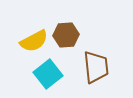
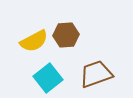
brown trapezoid: moved 7 px down; rotated 104 degrees counterclockwise
cyan square: moved 4 px down
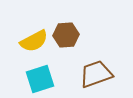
cyan square: moved 8 px left, 1 px down; rotated 20 degrees clockwise
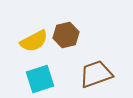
brown hexagon: rotated 10 degrees counterclockwise
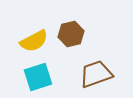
brown hexagon: moved 5 px right, 1 px up
cyan square: moved 2 px left, 2 px up
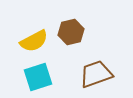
brown hexagon: moved 2 px up
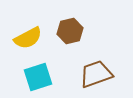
brown hexagon: moved 1 px left, 1 px up
yellow semicircle: moved 6 px left, 3 px up
